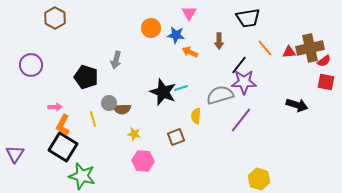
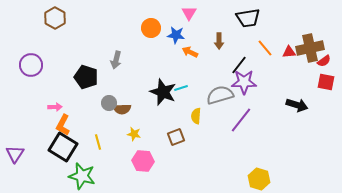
yellow line: moved 5 px right, 23 px down
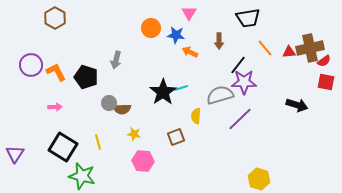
black line: moved 1 px left
black star: rotated 16 degrees clockwise
purple line: moved 1 px left, 1 px up; rotated 8 degrees clockwise
orange L-shape: moved 7 px left, 53 px up; rotated 125 degrees clockwise
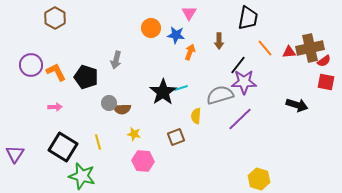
black trapezoid: rotated 70 degrees counterclockwise
orange arrow: rotated 84 degrees clockwise
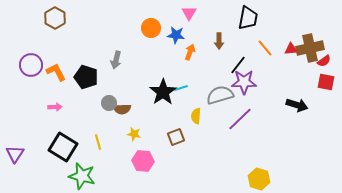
red triangle: moved 2 px right, 3 px up
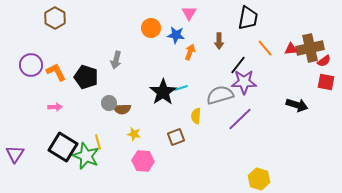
green star: moved 4 px right, 20 px up; rotated 8 degrees clockwise
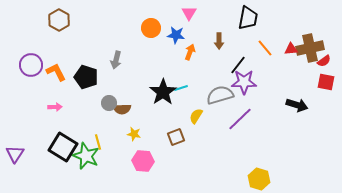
brown hexagon: moved 4 px right, 2 px down
yellow semicircle: rotated 28 degrees clockwise
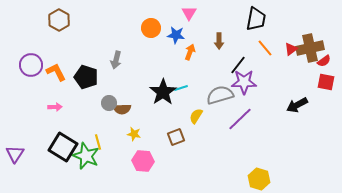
black trapezoid: moved 8 px right, 1 px down
red triangle: rotated 32 degrees counterclockwise
black arrow: rotated 135 degrees clockwise
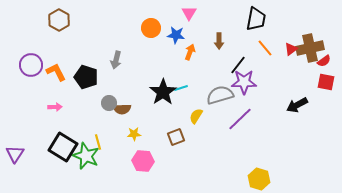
yellow star: rotated 16 degrees counterclockwise
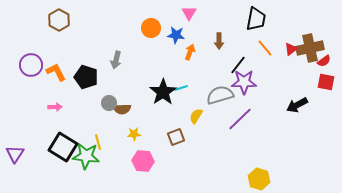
green star: rotated 16 degrees counterclockwise
